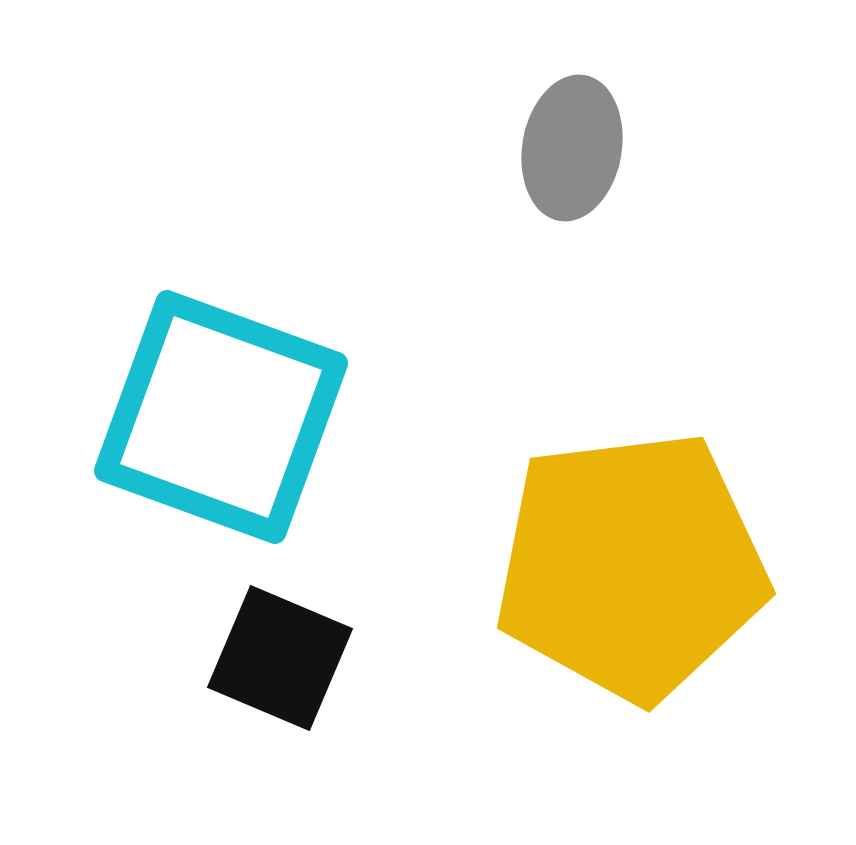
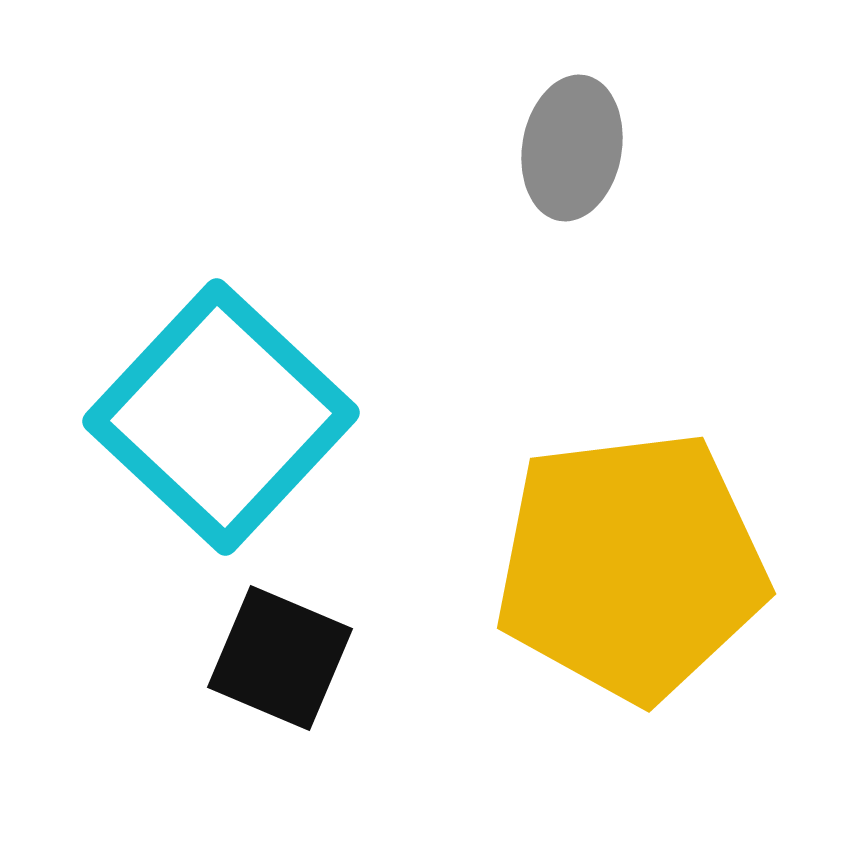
cyan square: rotated 23 degrees clockwise
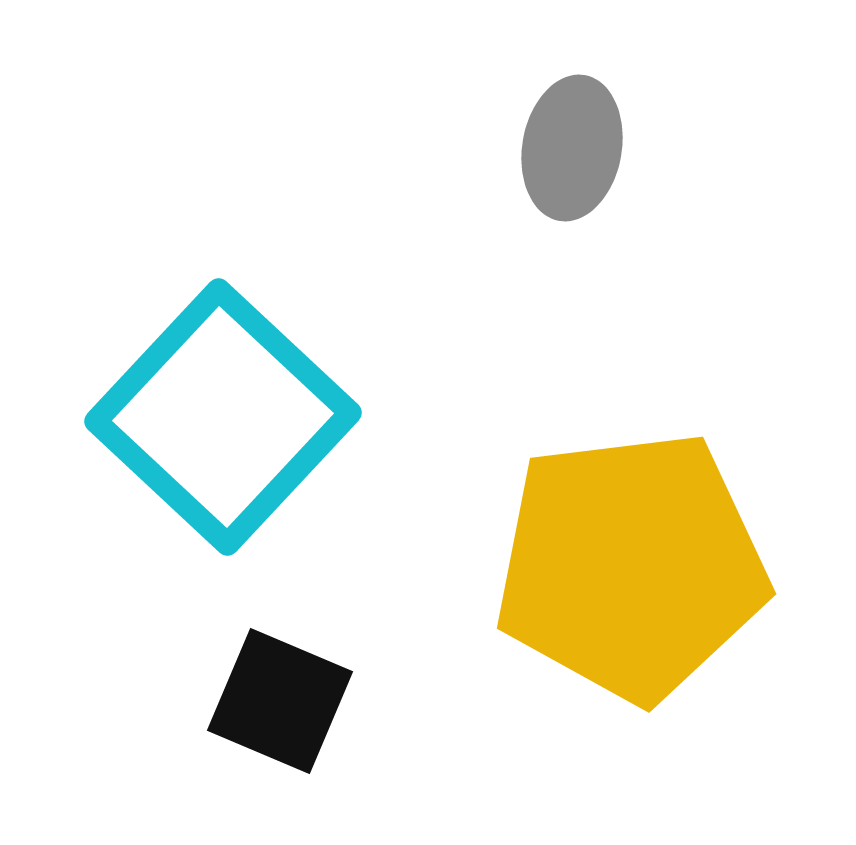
cyan square: moved 2 px right
black square: moved 43 px down
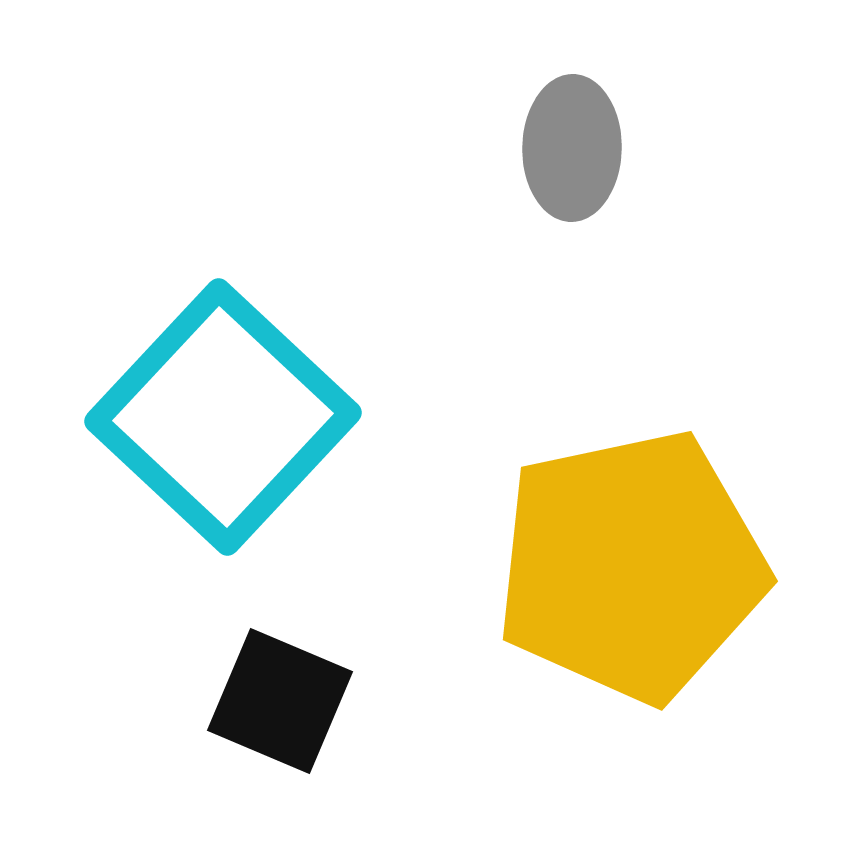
gray ellipse: rotated 9 degrees counterclockwise
yellow pentagon: rotated 5 degrees counterclockwise
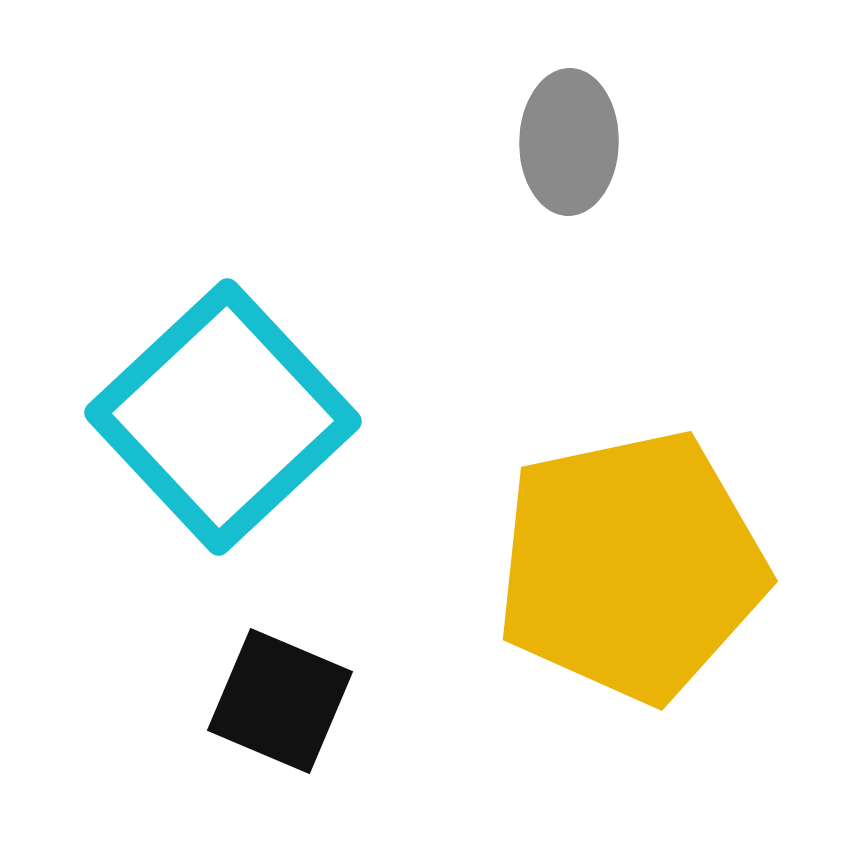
gray ellipse: moved 3 px left, 6 px up
cyan square: rotated 4 degrees clockwise
